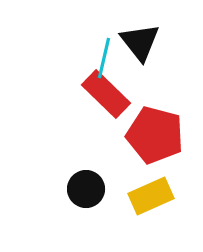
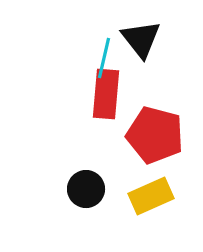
black triangle: moved 1 px right, 3 px up
red rectangle: rotated 51 degrees clockwise
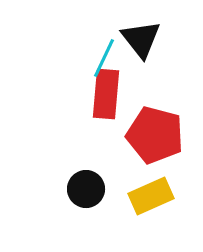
cyan line: rotated 12 degrees clockwise
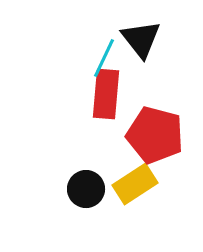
yellow rectangle: moved 16 px left, 12 px up; rotated 9 degrees counterclockwise
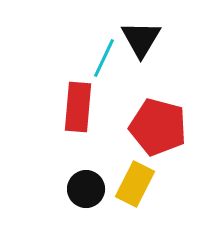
black triangle: rotated 9 degrees clockwise
red rectangle: moved 28 px left, 13 px down
red pentagon: moved 3 px right, 8 px up
yellow rectangle: rotated 30 degrees counterclockwise
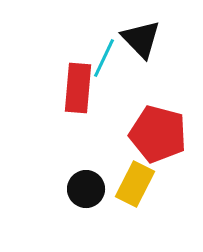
black triangle: rotated 15 degrees counterclockwise
red rectangle: moved 19 px up
red pentagon: moved 7 px down
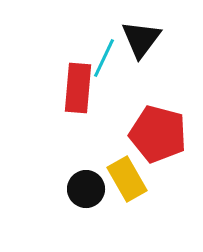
black triangle: rotated 21 degrees clockwise
yellow rectangle: moved 8 px left, 5 px up; rotated 57 degrees counterclockwise
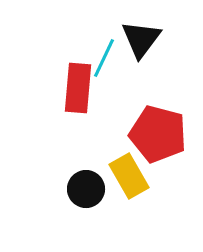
yellow rectangle: moved 2 px right, 3 px up
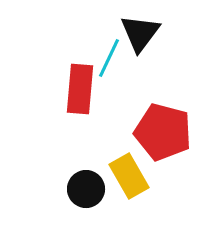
black triangle: moved 1 px left, 6 px up
cyan line: moved 5 px right
red rectangle: moved 2 px right, 1 px down
red pentagon: moved 5 px right, 2 px up
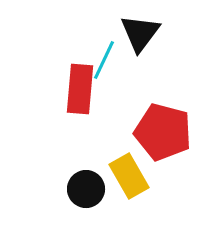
cyan line: moved 5 px left, 2 px down
